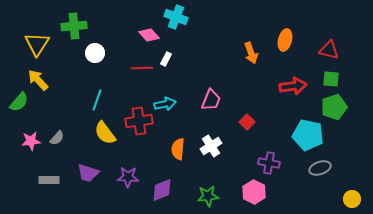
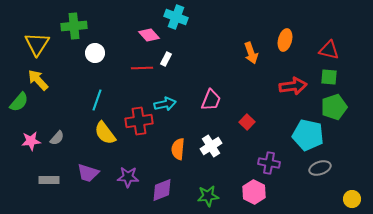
green square: moved 2 px left, 2 px up
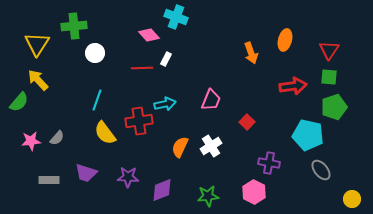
red triangle: rotated 50 degrees clockwise
orange semicircle: moved 2 px right, 2 px up; rotated 20 degrees clockwise
gray ellipse: moved 1 px right, 2 px down; rotated 70 degrees clockwise
purple trapezoid: moved 2 px left
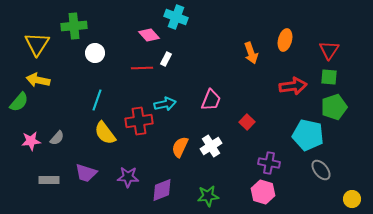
yellow arrow: rotated 35 degrees counterclockwise
pink hexagon: moved 9 px right; rotated 10 degrees counterclockwise
